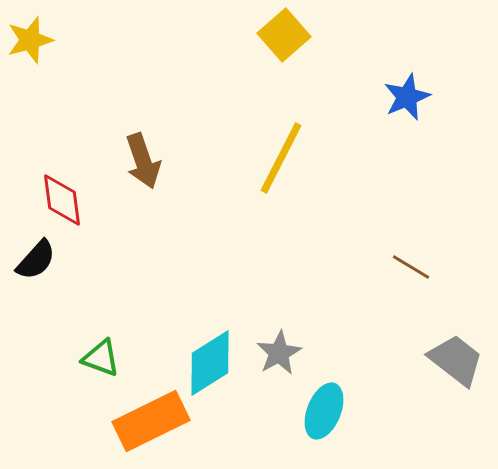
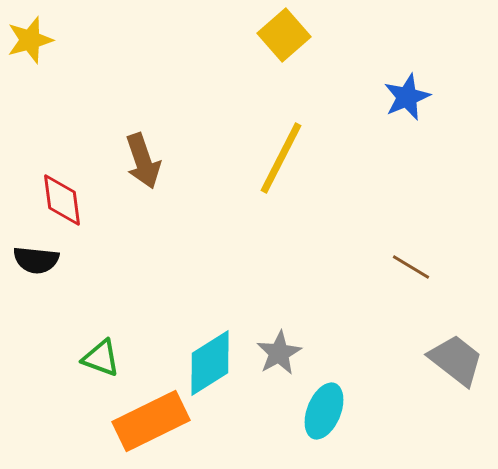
black semicircle: rotated 54 degrees clockwise
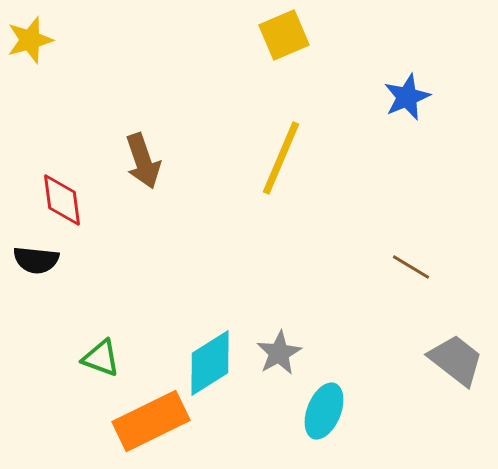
yellow square: rotated 18 degrees clockwise
yellow line: rotated 4 degrees counterclockwise
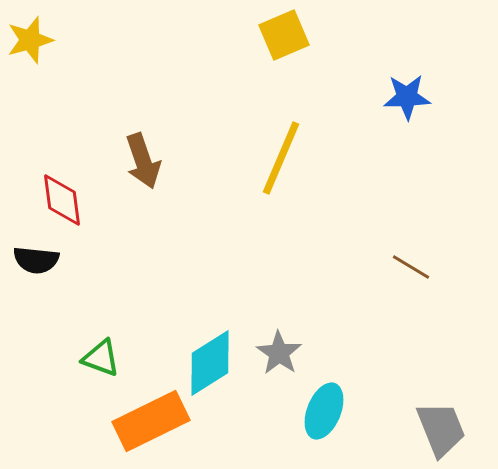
blue star: rotated 21 degrees clockwise
gray star: rotated 9 degrees counterclockwise
gray trapezoid: moved 15 px left, 69 px down; rotated 30 degrees clockwise
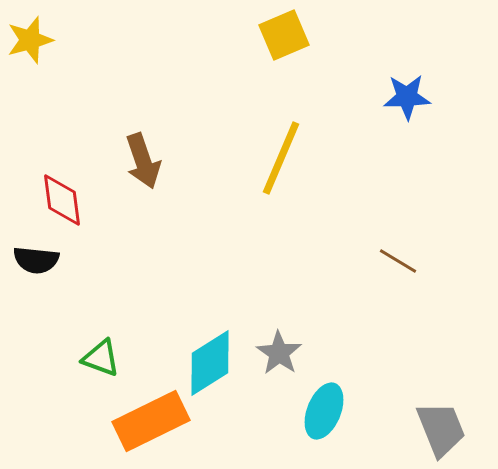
brown line: moved 13 px left, 6 px up
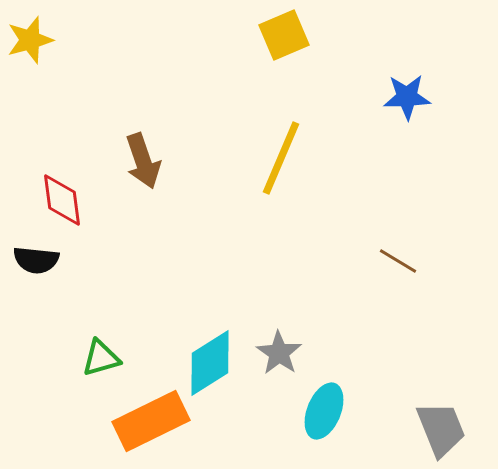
green triangle: rotated 36 degrees counterclockwise
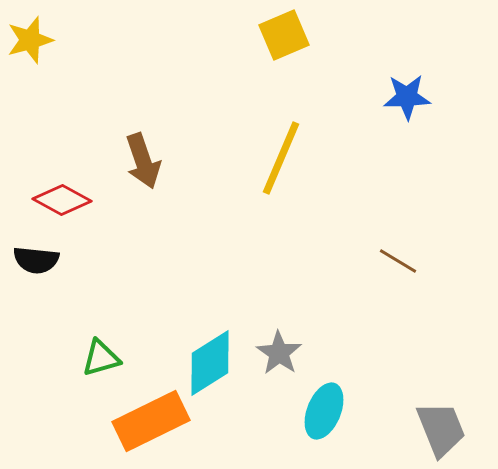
red diamond: rotated 54 degrees counterclockwise
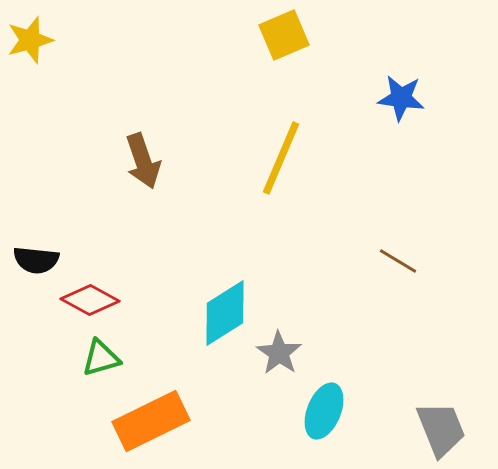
blue star: moved 6 px left, 1 px down; rotated 9 degrees clockwise
red diamond: moved 28 px right, 100 px down
cyan diamond: moved 15 px right, 50 px up
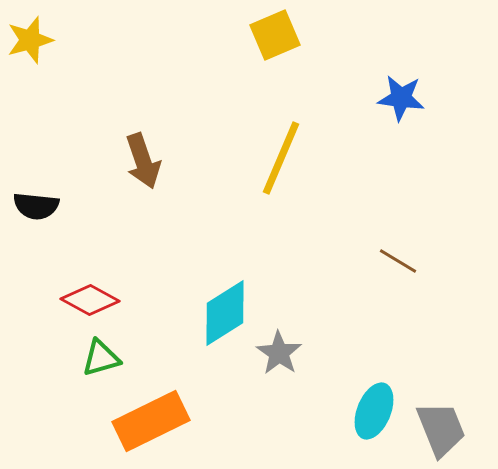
yellow square: moved 9 px left
black semicircle: moved 54 px up
cyan ellipse: moved 50 px right
